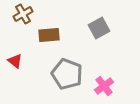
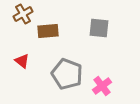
gray square: rotated 35 degrees clockwise
brown rectangle: moved 1 px left, 4 px up
red triangle: moved 7 px right
pink cross: moved 2 px left
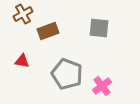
brown rectangle: rotated 15 degrees counterclockwise
red triangle: rotated 28 degrees counterclockwise
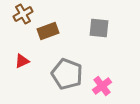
red triangle: rotated 35 degrees counterclockwise
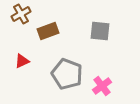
brown cross: moved 2 px left
gray square: moved 1 px right, 3 px down
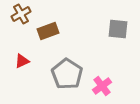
gray square: moved 18 px right, 2 px up
gray pentagon: rotated 12 degrees clockwise
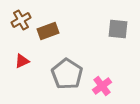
brown cross: moved 6 px down
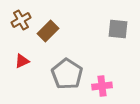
brown rectangle: rotated 25 degrees counterclockwise
pink cross: rotated 30 degrees clockwise
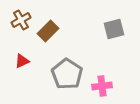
gray square: moved 4 px left; rotated 20 degrees counterclockwise
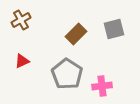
brown rectangle: moved 28 px right, 3 px down
